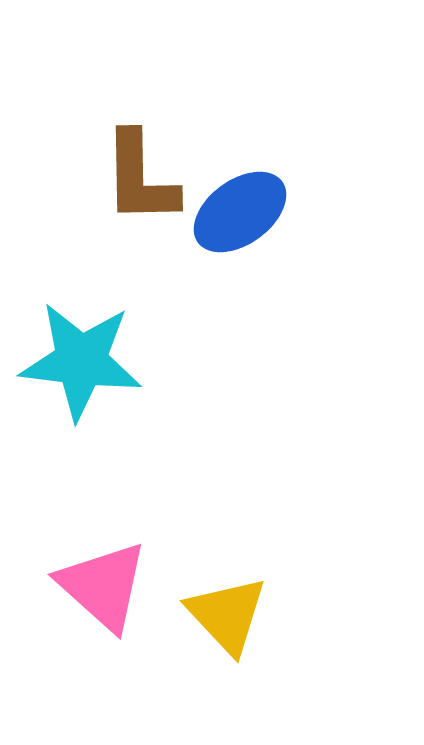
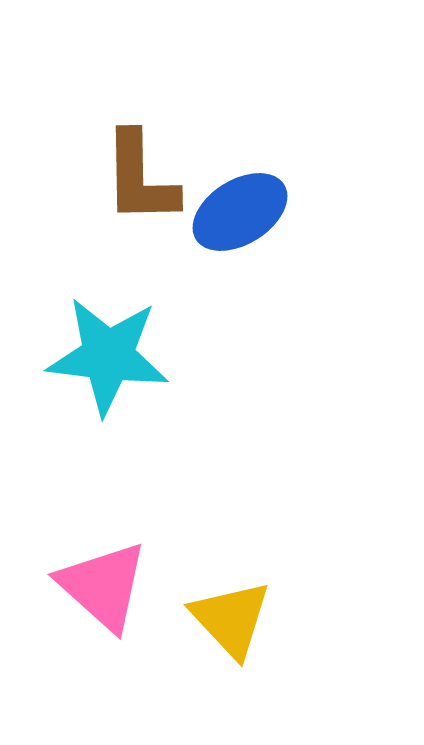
blue ellipse: rotated 4 degrees clockwise
cyan star: moved 27 px right, 5 px up
yellow triangle: moved 4 px right, 4 px down
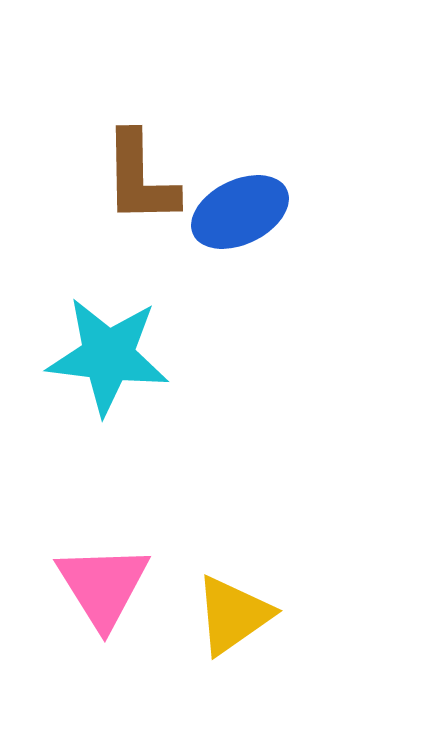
blue ellipse: rotated 6 degrees clockwise
pink triangle: rotated 16 degrees clockwise
yellow triangle: moved 2 px right, 4 px up; rotated 38 degrees clockwise
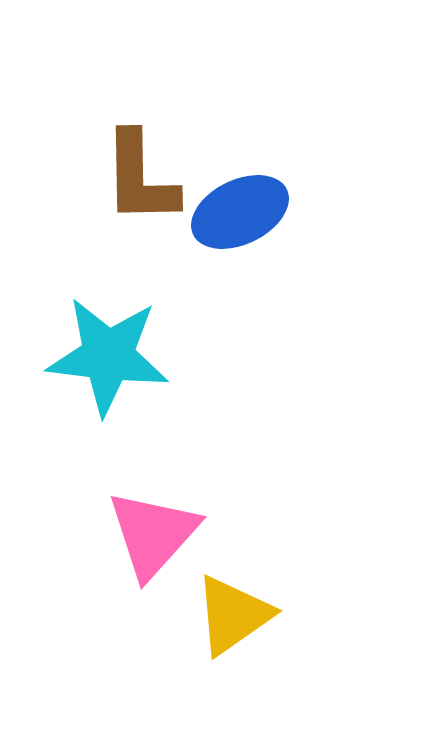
pink triangle: moved 50 px right, 52 px up; rotated 14 degrees clockwise
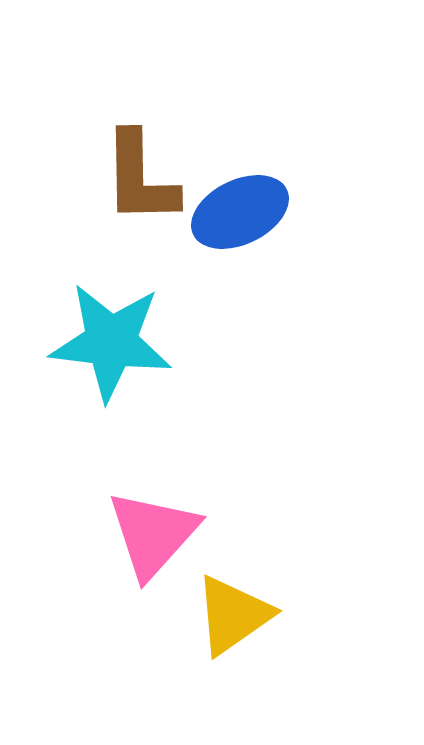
cyan star: moved 3 px right, 14 px up
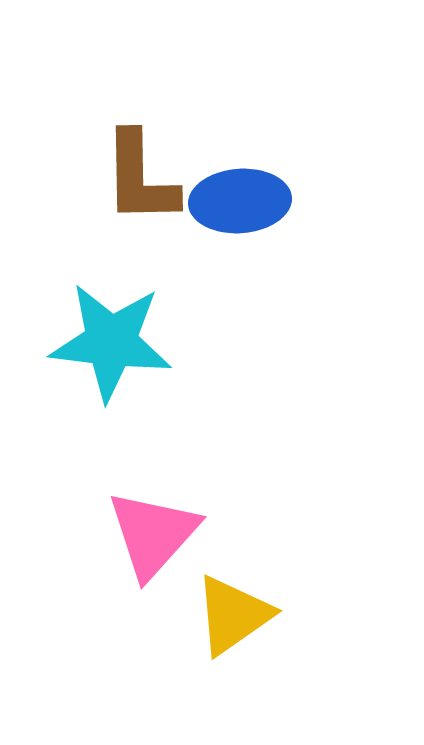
blue ellipse: moved 11 px up; rotated 22 degrees clockwise
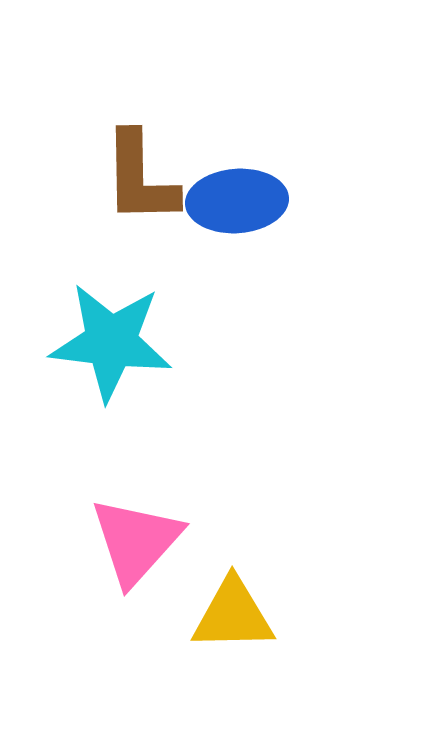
blue ellipse: moved 3 px left
pink triangle: moved 17 px left, 7 px down
yellow triangle: rotated 34 degrees clockwise
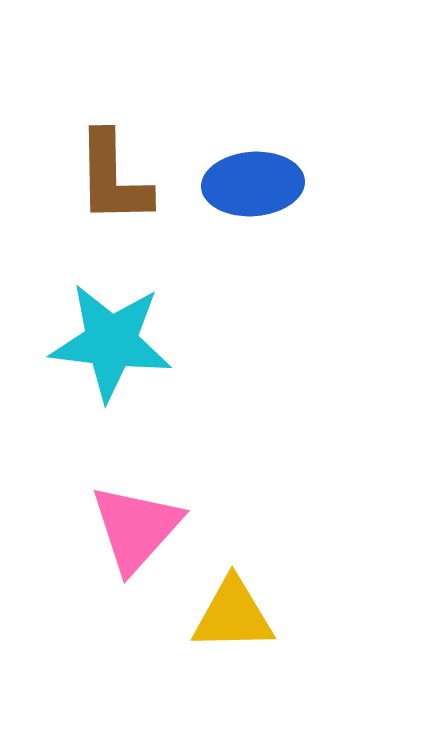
brown L-shape: moved 27 px left
blue ellipse: moved 16 px right, 17 px up
pink triangle: moved 13 px up
